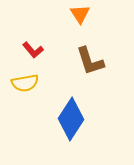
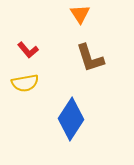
red L-shape: moved 5 px left
brown L-shape: moved 3 px up
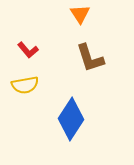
yellow semicircle: moved 2 px down
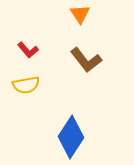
brown L-shape: moved 4 px left, 2 px down; rotated 20 degrees counterclockwise
yellow semicircle: moved 1 px right
blue diamond: moved 18 px down
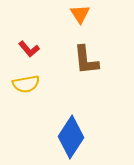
red L-shape: moved 1 px right, 1 px up
brown L-shape: rotated 32 degrees clockwise
yellow semicircle: moved 1 px up
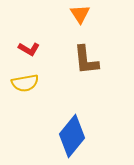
red L-shape: rotated 20 degrees counterclockwise
yellow semicircle: moved 1 px left, 1 px up
blue diamond: moved 1 px right, 1 px up; rotated 6 degrees clockwise
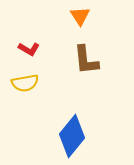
orange triangle: moved 2 px down
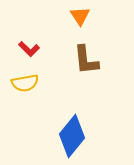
red L-shape: rotated 15 degrees clockwise
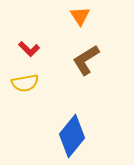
brown L-shape: rotated 64 degrees clockwise
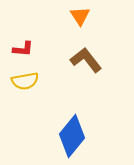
red L-shape: moved 6 px left; rotated 40 degrees counterclockwise
brown L-shape: rotated 84 degrees clockwise
yellow semicircle: moved 2 px up
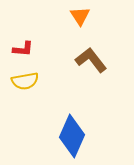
brown L-shape: moved 5 px right
blue diamond: rotated 15 degrees counterclockwise
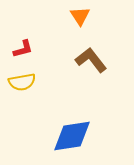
red L-shape: rotated 20 degrees counterclockwise
yellow semicircle: moved 3 px left, 1 px down
blue diamond: rotated 57 degrees clockwise
